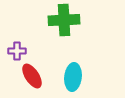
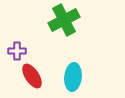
green cross: rotated 24 degrees counterclockwise
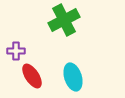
purple cross: moved 1 px left
cyan ellipse: rotated 24 degrees counterclockwise
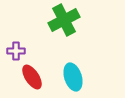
red ellipse: moved 1 px down
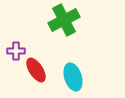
red ellipse: moved 4 px right, 7 px up
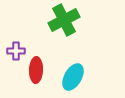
red ellipse: rotated 35 degrees clockwise
cyan ellipse: rotated 48 degrees clockwise
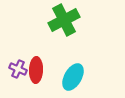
purple cross: moved 2 px right, 18 px down; rotated 24 degrees clockwise
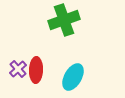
green cross: rotated 8 degrees clockwise
purple cross: rotated 24 degrees clockwise
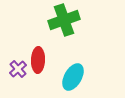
red ellipse: moved 2 px right, 10 px up
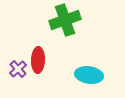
green cross: moved 1 px right
cyan ellipse: moved 16 px right, 2 px up; rotated 68 degrees clockwise
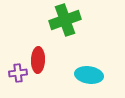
purple cross: moved 4 px down; rotated 36 degrees clockwise
